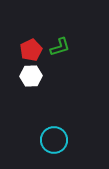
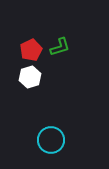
white hexagon: moved 1 px left, 1 px down; rotated 15 degrees counterclockwise
cyan circle: moved 3 px left
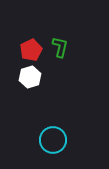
green L-shape: rotated 60 degrees counterclockwise
cyan circle: moved 2 px right
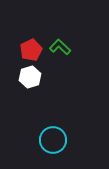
green L-shape: rotated 60 degrees counterclockwise
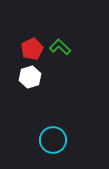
red pentagon: moved 1 px right, 1 px up
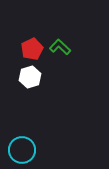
cyan circle: moved 31 px left, 10 px down
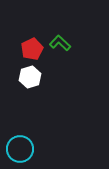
green L-shape: moved 4 px up
cyan circle: moved 2 px left, 1 px up
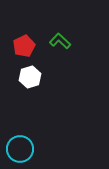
green L-shape: moved 2 px up
red pentagon: moved 8 px left, 3 px up
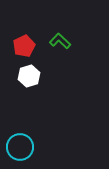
white hexagon: moved 1 px left, 1 px up
cyan circle: moved 2 px up
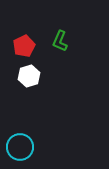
green L-shape: rotated 110 degrees counterclockwise
